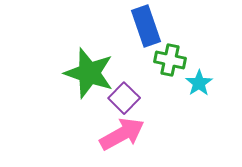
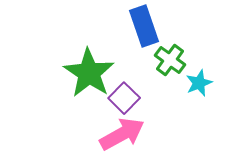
blue rectangle: moved 2 px left
green cross: rotated 24 degrees clockwise
green star: rotated 15 degrees clockwise
cyan star: rotated 12 degrees clockwise
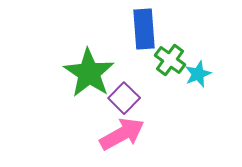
blue rectangle: moved 3 px down; rotated 15 degrees clockwise
cyan star: moved 1 px left, 9 px up
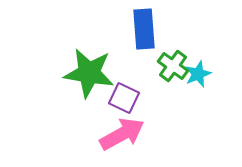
green cross: moved 3 px right, 6 px down
green star: rotated 24 degrees counterclockwise
purple square: rotated 20 degrees counterclockwise
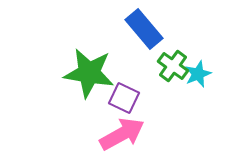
blue rectangle: rotated 36 degrees counterclockwise
